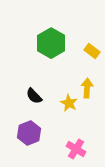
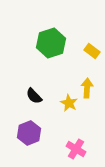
green hexagon: rotated 12 degrees clockwise
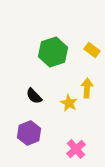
green hexagon: moved 2 px right, 9 px down
yellow rectangle: moved 1 px up
pink cross: rotated 18 degrees clockwise
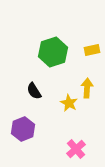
yellow rectangle: rotated 49 degrees counterclockwise
black semicircle: moved 5 px up; rotated 12 degrees clockwise
purple hexagon: moved 6 px left, 4 px up
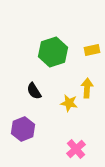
yellow star: rotated 18 degrees counterclockwise
